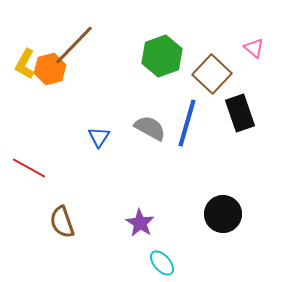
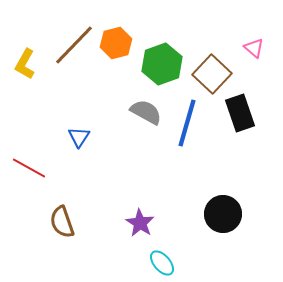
green hexagon: moved 8 px down
orange hexagon: moved 66 px right, 26 px up
gray semicircle: moved 4 px left, 16 px up
blue triangle: moved 20 px left
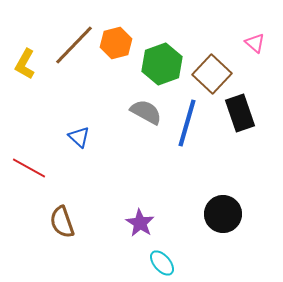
pink triangle: moved 1 px right, 5 px up
blue triangle: rotated 20 degrees counterclockwise
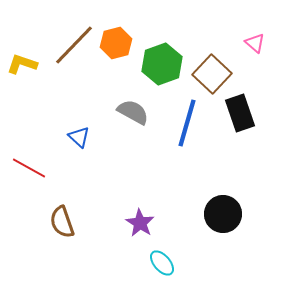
yellow L-shape: moved 3 px left; rotated 80 degrees clockwise
gray semicircle: moved 13 px left
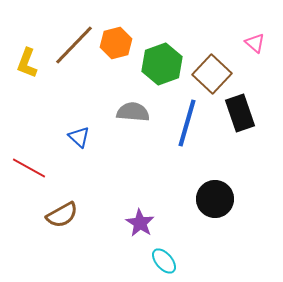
yellow L-shape: moved 5 px right, 1 px up; rotated 88 degrees counterclockwise
gray semicircle: rotated 24 degrees counterclockwise
black circle: moved 8 px left, 15 px up
brown semicircle: moved 7 px up; rotated 100 degrees counterclockwise
cyan ellipse: moved 2 px right, 2 px up
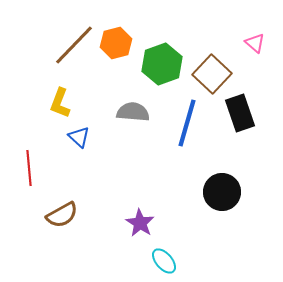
yellow L-shape: moved 33 px right, 40 px down
red line: rotated 56 degrees clockwise
black circle: moved 7 px right, 7 px up
